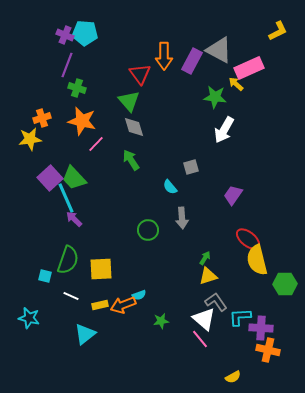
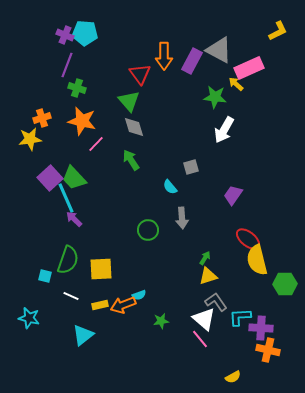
cyan triangle at (85, 334): moved 2 px left, 1 px down
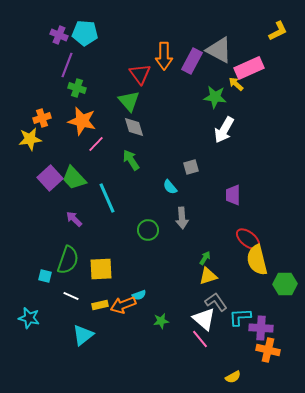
purple cross at (65, 35): moved 6 px left
purple trapezoid at (233, 195): rotated 35 degrees counterclockwise
cyan line at (66, 198): moved 41 px right
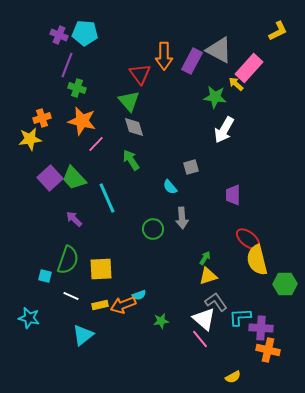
pink rectangle at (249, 68): rotated 24 degrees counterclockwise
green circle at (148, 230): moved 5 px right, 1 px up
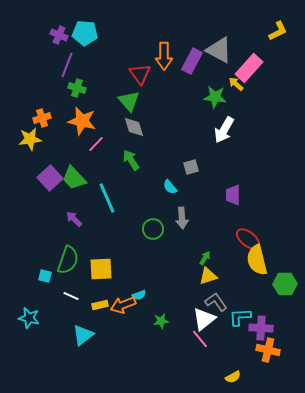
white triangle at (204, 319): rotated 40 degrees clockwise
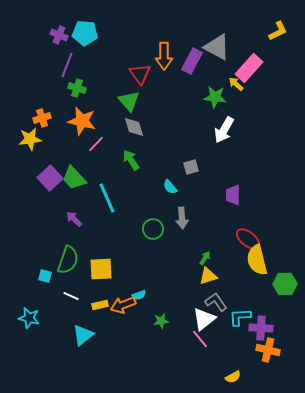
gray triangle at (219, 50): moved 2 px left, 3 px up
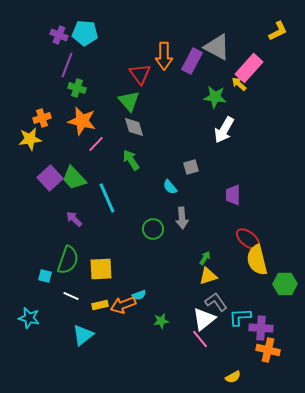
yellow arrow at (236, 84): moved 3 px right
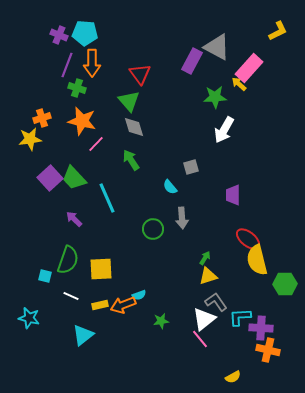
orange arrow at (164, 56): moved 72 px left, 7 px down
green star at (215, 97): rotated 10 degrees counterclockwise
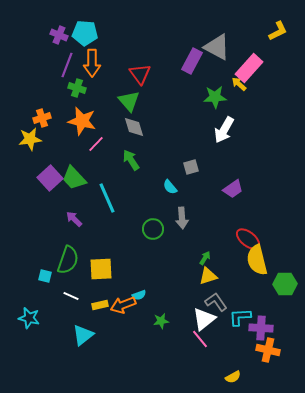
purple trapezoid at (233, 195): moved 6 px up; rotated 125 degrees counterclockwise
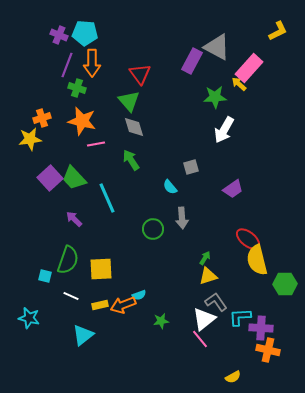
pink line at (96, 144): rotated 36 degrees clockwise
